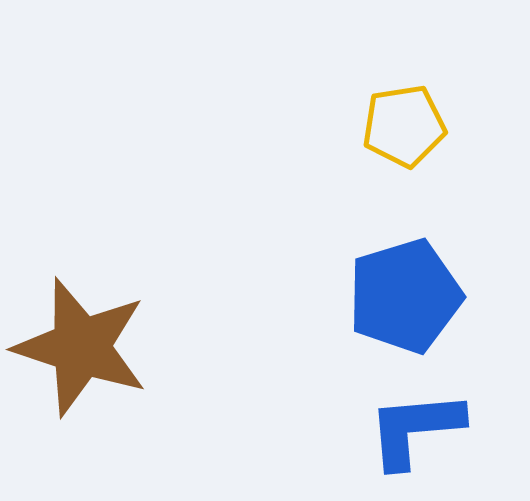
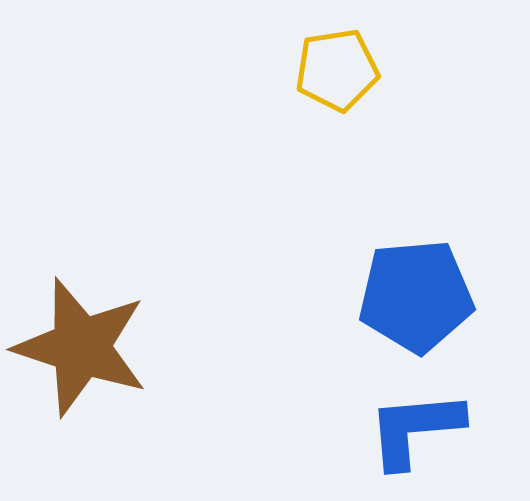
yellow pentagon: moved 67 px left, 56 px up
blue pentagon: moved 11 px right; rotated 12 degrees clockwise
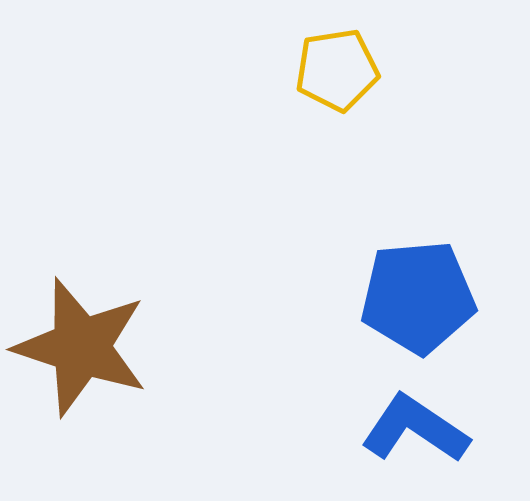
blue pentagon: moved 2 px right, 1 px down
blue L-shape: rotated 39 degrees clockwise
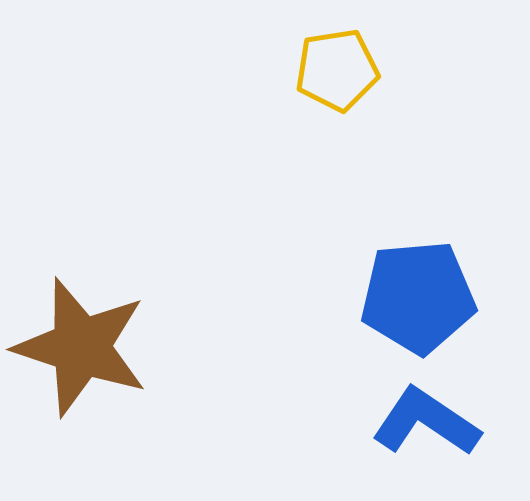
blue L-shape: moved 11 px right, 7 px up
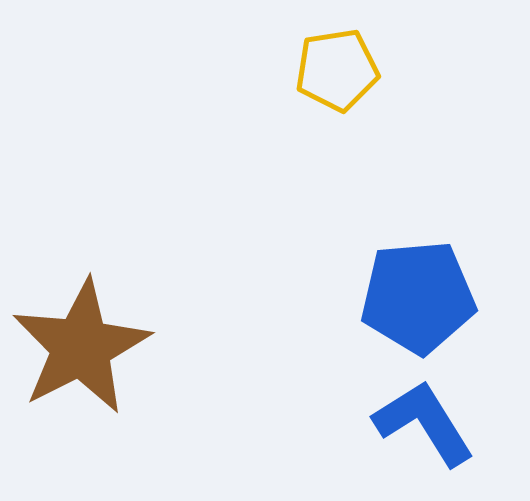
brown star: rotated 27 degrees clockwise
blue L-shape: moved 2 px left, 1 px down; rotated 24 degrees clockwise
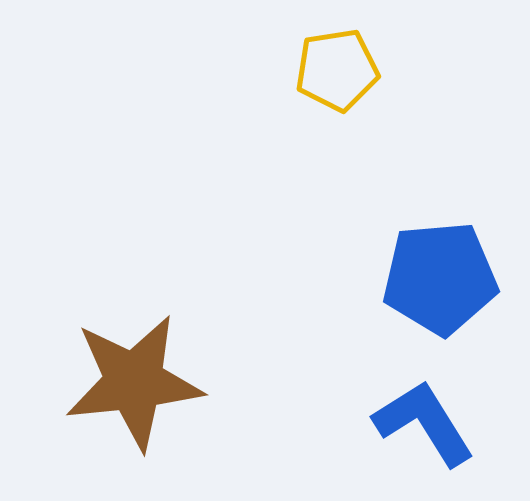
blue pentagon: moved 22 px right, 19 px up
brown star: moved 53 px right, 35 px down; rotated 21 degrees clockwise
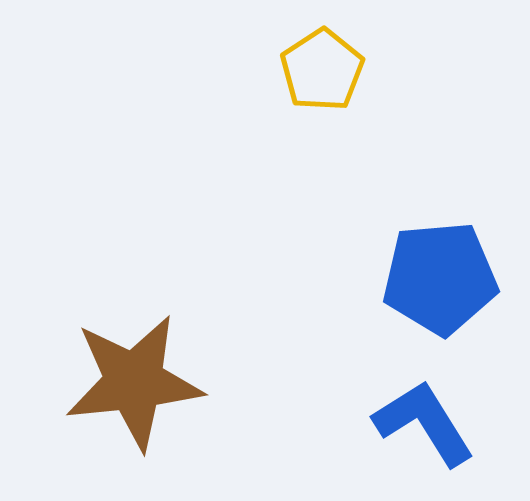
yellow pentagon: moved 15 px left; rotated 24 degrees counterclockwise
